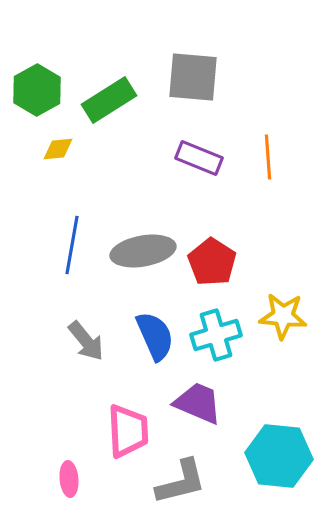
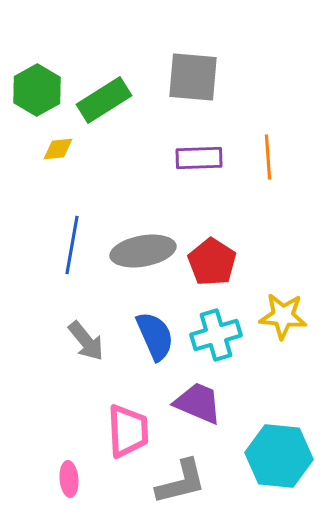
green rectangle: moved 5 px left
purple rectangle: rotated 24 degrees counterclockwise
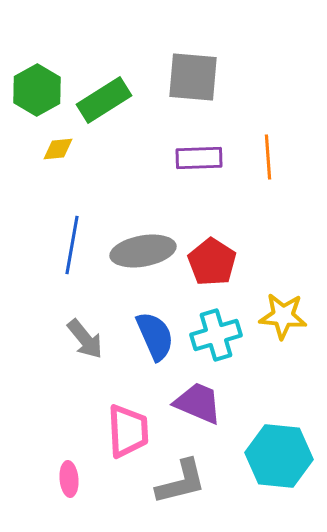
gray arrow: moved 1 px left, 2 px up
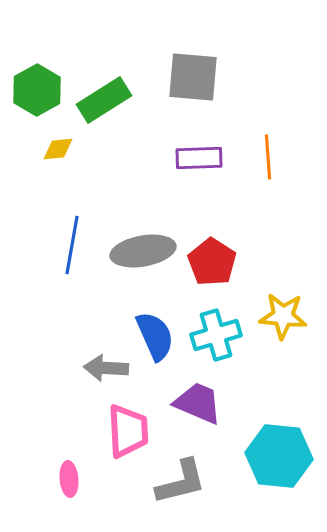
gray arrow: moved 21 px right, 29 px down; rotated 132 degrees clockwise
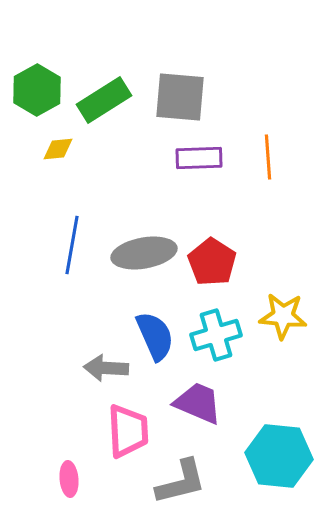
gray square: moved 13 px left, 20 px down
gray ellipse: moved 1 px right, 2 px down
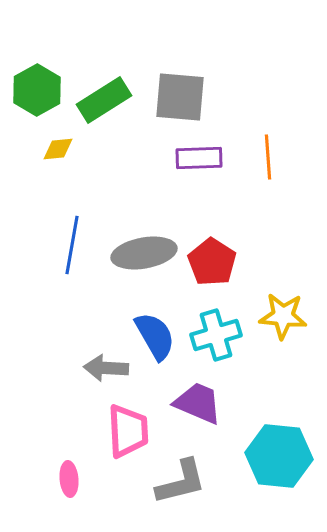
blue semicircle: rotated 6 degrees counterclockwise
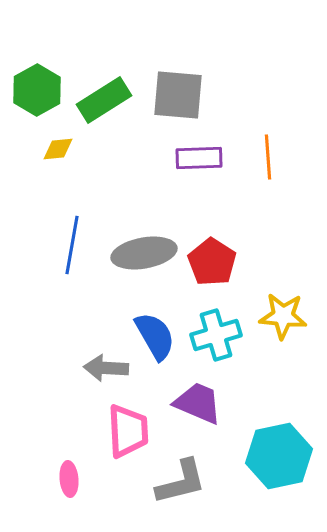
gray square: moved 2 px left, 2 px up
cyan hexagon: rotated 18 degrees counterclockwise
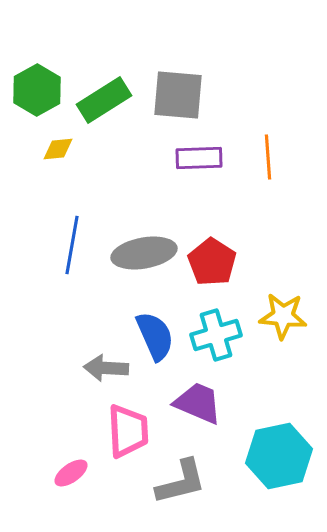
blue semicircle: rotated 6 degrees clockwise
pink ellipse: moved 2 px right, 6 px up; rotated 60 degrees clockwise
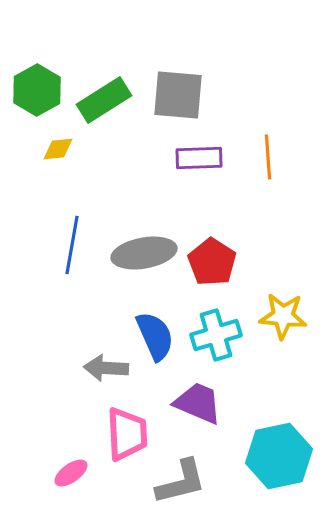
pink trapezoid: moved 1 px left, 3 px down
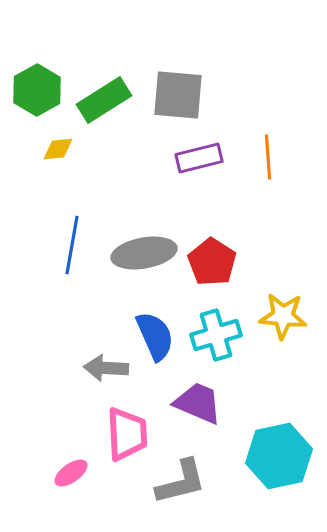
purple rectangle: rotated 12 degrees counterclockwise
